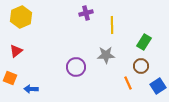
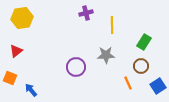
yellow hexagon: moved 1 px right, 1 px down; rotated 15 degrees clockwise
blue arrow: moved 1 px down; rotated 48 degrees clockwise
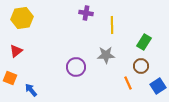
purple cross: rotated 24 degrees clockwise
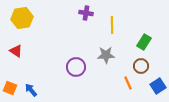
red triangle: rotated 48 degrees counterclockwise
orange square: moved 10 px down
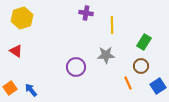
yellow hexagon: rotated 10 degrees counterclockwise
orange square: rotated 32 degrees clockwise
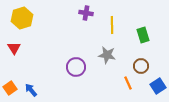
green rectangle: moved 1 px left, 7 px up; rotated 49 degrees counterclockwise
red triangle: moved 2 px left, 3 px up; rotated 24 degrees clockwise
gray star: moved 1 px right; rotated 12 degrees clockwise
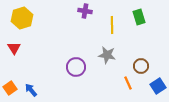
purple cross: moved 1 px left, 2 px up
green rectangle: moved 4 px left, 18 px up
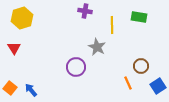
green rectangle: rotated 63 degrees counterclockwise
gray star: moved 10 px left, 8 px up; rotated 18 degrees clockwise
orange square: rotated 16 degrees counterclockwise
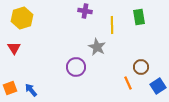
green rectangle: rotated 70 degrees clockwise
brown circle: moved 1 px down
orange square: rotated 32 degrees clockwise
